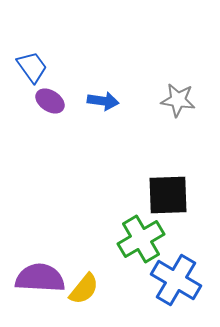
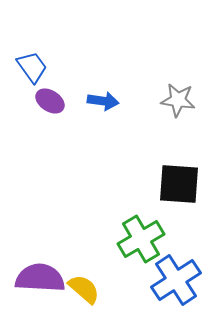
black square: moved 11 px right, 11 px up; rotated 6 degrees clockwise
blue cross: rotated 27 degrees clockwise
yellow semicircle: rotated 88 degrees counterclockwise
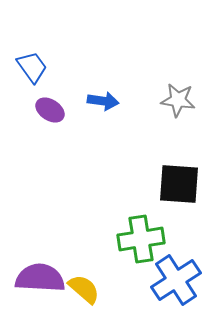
purple ellipse: moved 9 px down
green cross: rotated 21 degrees clockwise
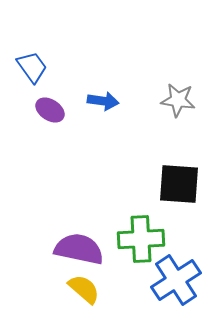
green cross: rotated 6 degrees clockwise
purple semicircle: moved 39 px right, 29 px up; rotated 9 degrees clockwise
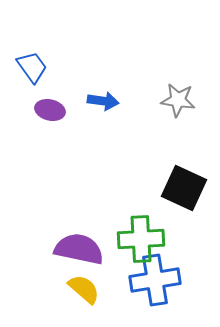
purple ellipse: rotated 20 degrees counterclockwise
black square: moved 5 px right, 4 px down; rotated 21 degrees clockwise
blue cross: moved 21 px left; rotated 24 degrees clockwise
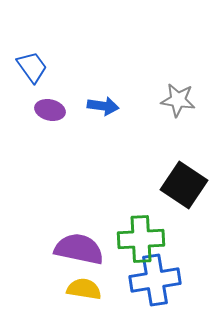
blue arrow: moved 5 px down
black square: moved 3 px up; rotated 9 degrees clockwise
yellow semicircle: rotated 32 degrees counterclockwise
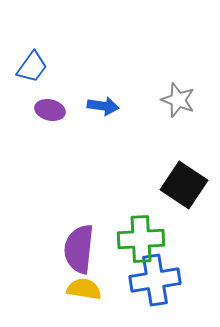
blue trapezoid: rotated 72 degrees clockwise
gray star: rotated 12 degrees clockwise
purple semicircle: rotated 96 degrees counterclockwise
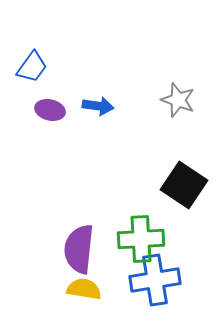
blue arrow: moved 5 px left
